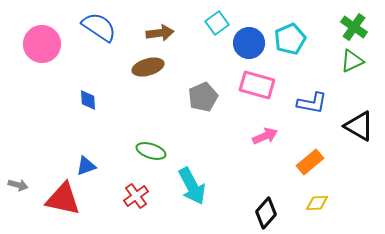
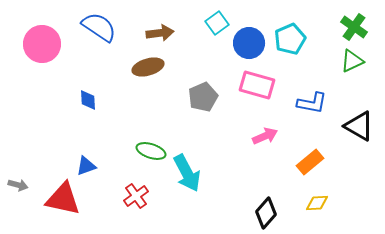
cyan arrow: moved 5 px left, 13 px up
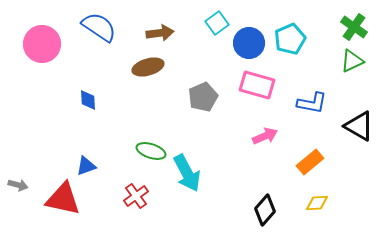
black diamond: moved 1 px left, 3 px up
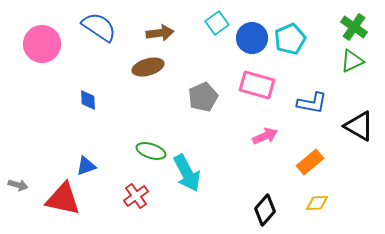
blue circle: moved 3 px right, 5 px up
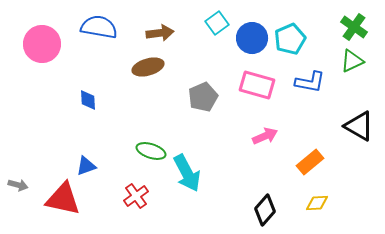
blue semicircle: rotated 24 degrees counterclockwise
blue L-shape: moved 2 px left, 21 px up
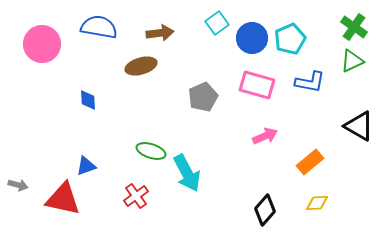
brown ellipse: moved 7 px left, 1 px up
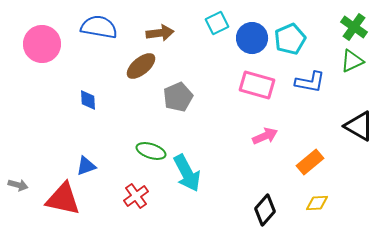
cyan square: rotated 10 degrees clockwise
brown ellipse: rotated 24 degrees counterclockwise
gray pentagon: moved 25 px left
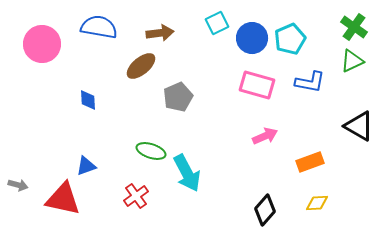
orange rectangle: rotated 20 degrees clockwise
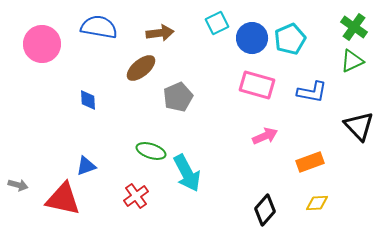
brown ellipse: moved 2 px down
blue L-shape: moved 2 px right, 10 px down
black triangle: rotated 16 degrees clockwise
